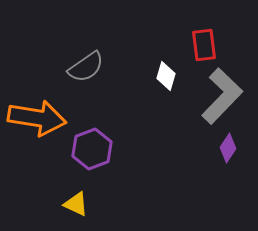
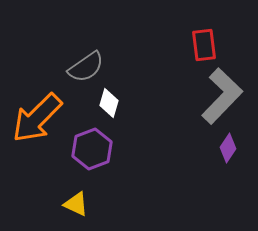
white diamond: moved 57 px left, 27 px down
orange arrow: rotated 126 degrees clockwise
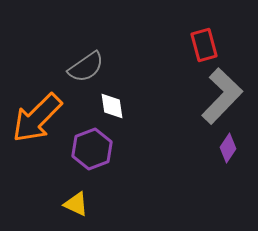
red rectangle: rotated 8 degrees counterclockwise
white diamond: moved 3 px right, 3 px down; rotated 24 degrees counterclockwise
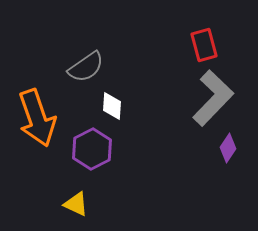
gray L-shape: moved 9 px left, 2 px down
white diamond: rotated 12 degrees clockwise
orange arrow: rotated 64 degrees counterclockwise
purple hexagon: rotated 6 degrees counterclockwise
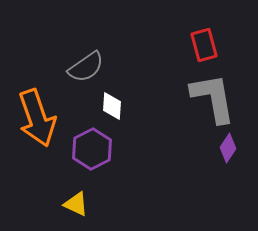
gray L-shape: rotated 54 degrees counterclockwise
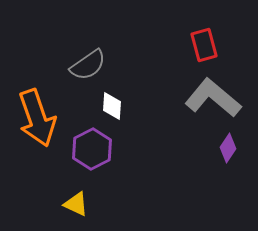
gray semicircle: moved 2 px right, 2 px up
gray L-shape: rotated 40 degrees counterclockwise
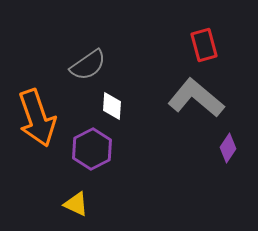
gray L-shape: moved 17 px left
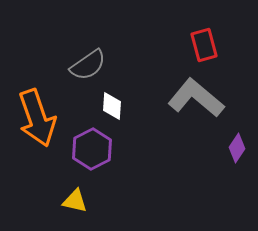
purple diamond: moved 9 px right
yellow triangle: moved 1 px left, 3 px up; rotated 12 degrees counterclockwise
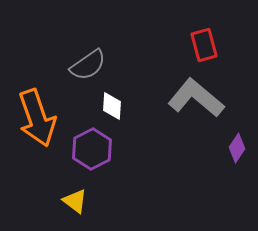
yellow triangle: rotated 24 degrees clockwise
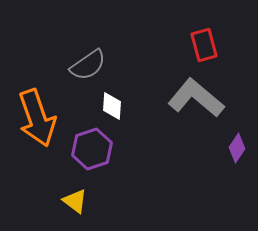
purple hexagon: rotated 9 degrees clockwise
